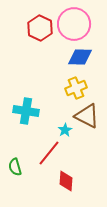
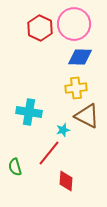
yellow cross: rotated 15 degrees clockwise
cyan cross: moved 3 px right, 1 px down
cyan star: moved 2 px left; rotated 16 degrees clockwise
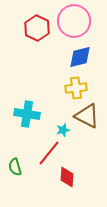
pink circle: moved 3 px up
red hexagon: moved 3 px left
blue diamond: rotated 15 degrees counterclockwise
cyan cross: moved 2 px left, 2 px down
red diamond: moved 1 px right, 4 px up
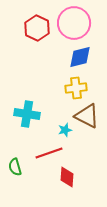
pink circle: moved 2 px down
cyan star: moved 2 px right
red line: rotated 32 degrees clockwise
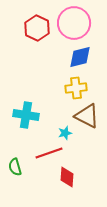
cyan cross: moved 1 px left, 1 px down
cyan star: moved 3 px down
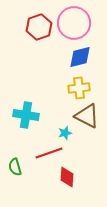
red hexagon: moved 2 px right, 1 px up; rotated 15 degrees clockwise
yellow cross: moved 3 px right
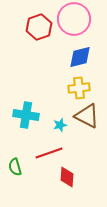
pink circle: moved 4 px up
cyan star: moved 5 px left, 8 px up
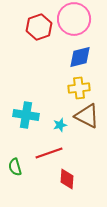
red diamond: moved 2 px down
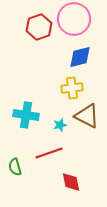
yellow cross: moved 7 px left
red diamond: moved 4 px right, 3 px down; rotated 15 degrees counterclockwise
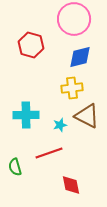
red hexagon: moved 8 px left, 18 px down; rotated 25 degrees counterclockwise
cyan cross: rotated 10 degrees counterclockwise
red diamond: moved 3 px down
